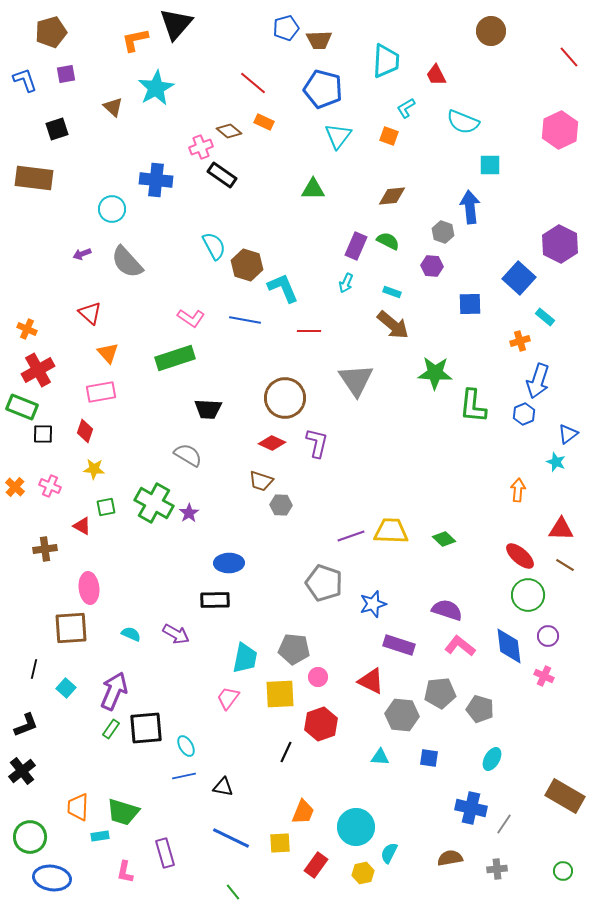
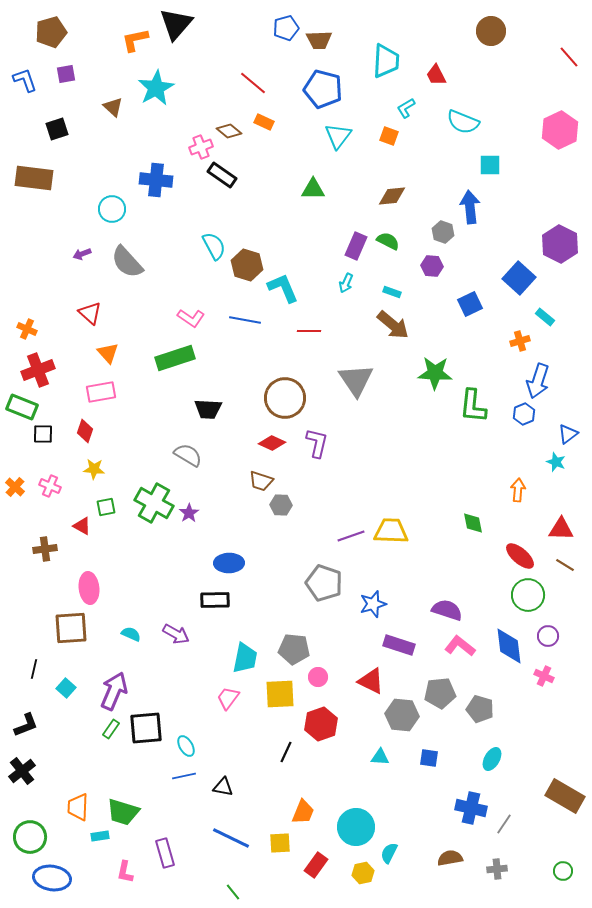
blue square at (470, 304): rotated 25 degrees counterclockwise
red cross at (38, 370): rotated 8 degrees clockwise
green diamond at (444, 539): moved 29 px right, 16 px up; rotated 35 degrees clockwise
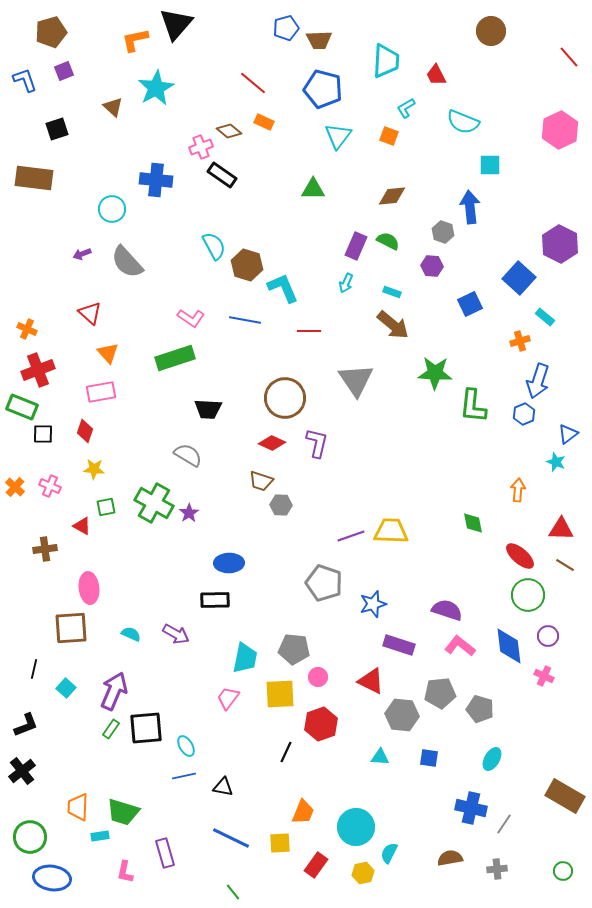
purple square at (66, 74): moved 2 px left, 3 px up; rotated 12 degrees counterclockwise
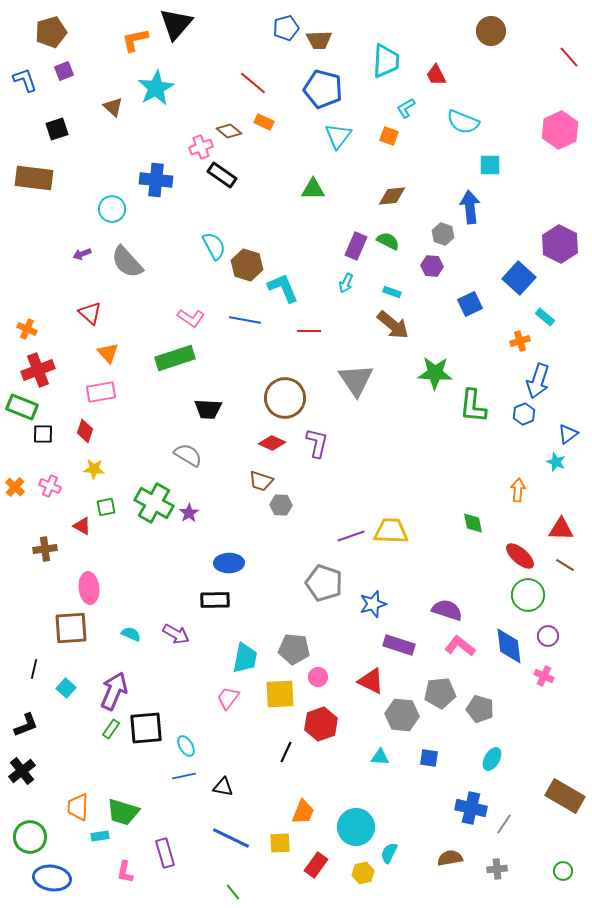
gray hexagon at (443, 232): moved 2 px down
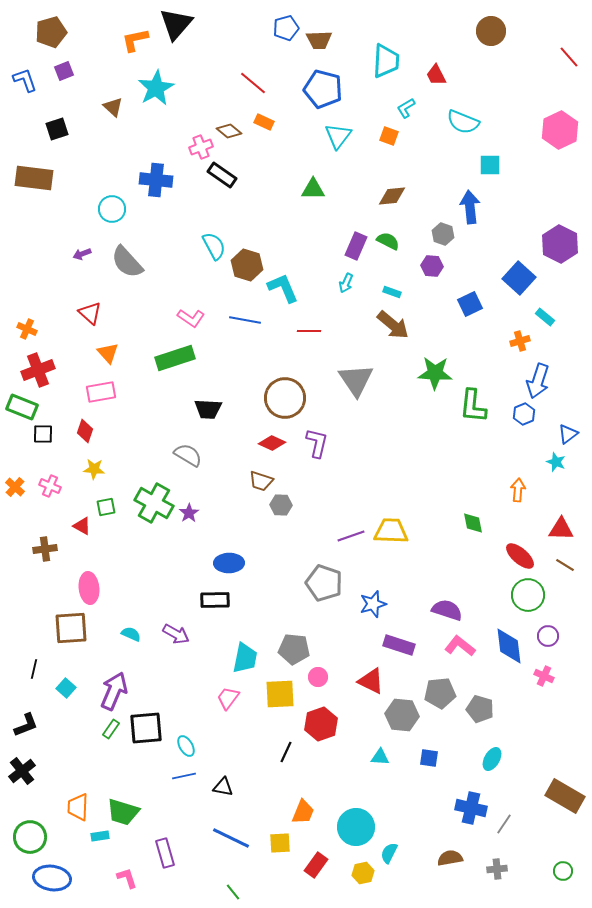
pink L-shape at (125, 872): moved 2 px right, 6 px down; rotated 150 degrees clockwise
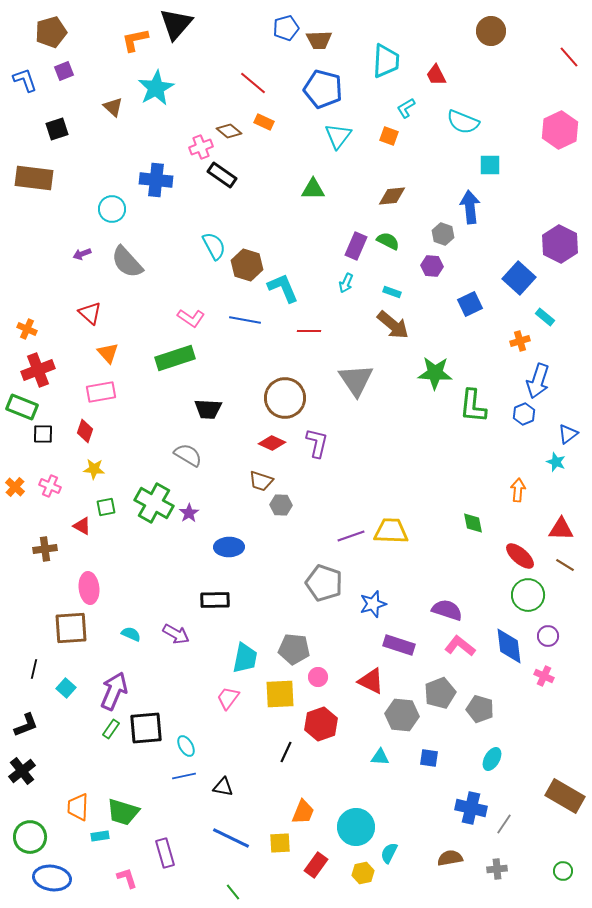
blue ellipse at (229, 563): moved 16 px up
gray pentagon at (440, 693): rotated 16 degrees counterclockwise
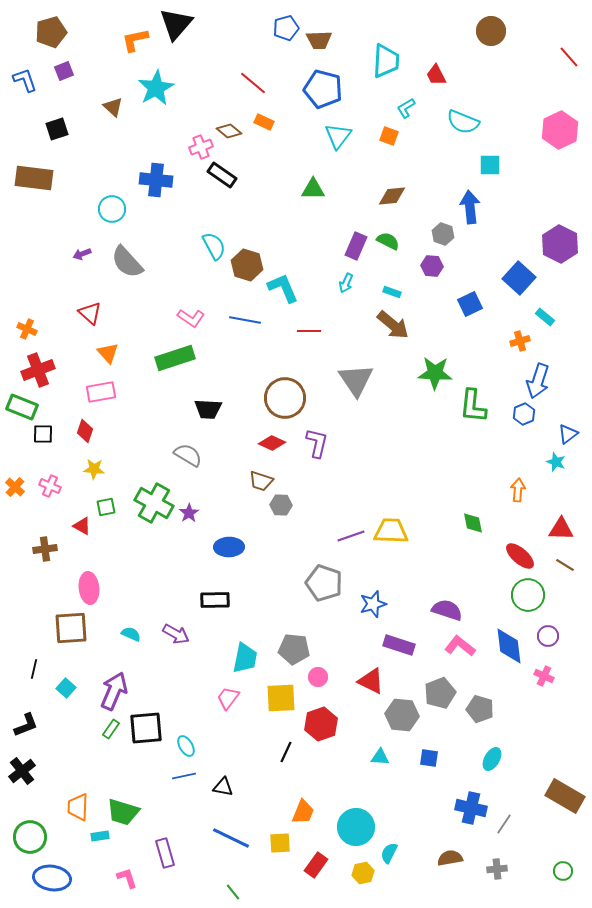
yellow square at (280, 694): moved 1 px right, 4 px down
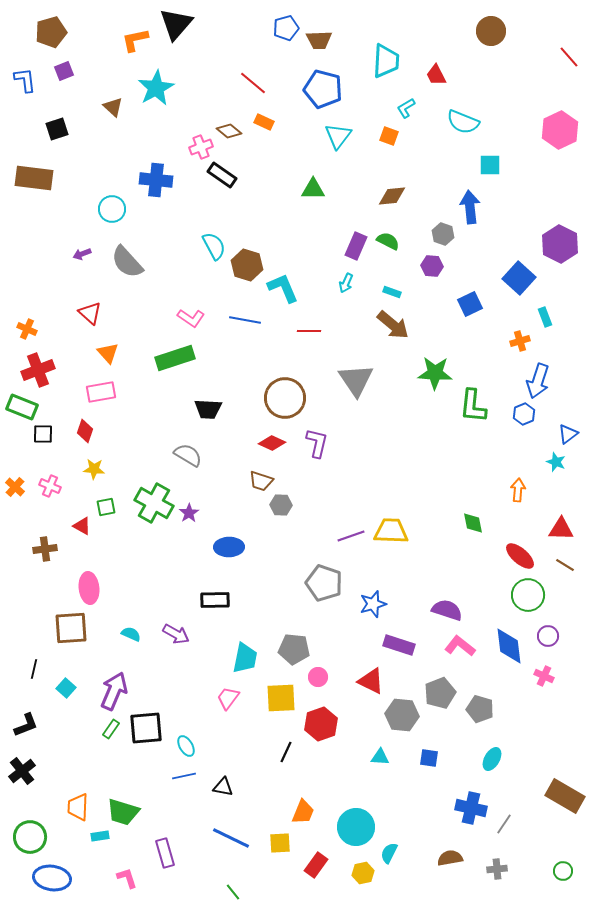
blue L-shape at (25, 80): rotated 12 degrees clockwise
cyan rectangle at (545, 317): rotated 30 degrees clockwise
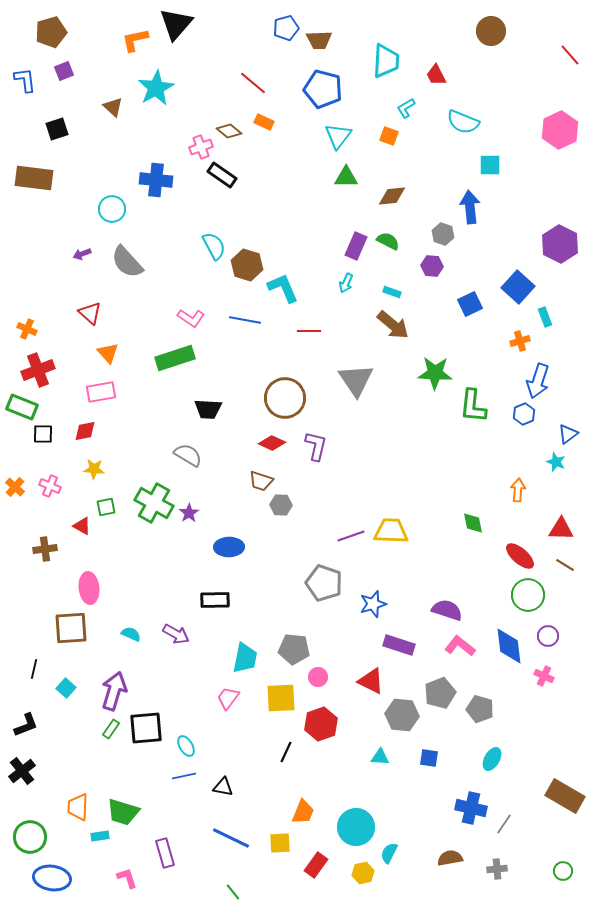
red line at (569, 57): moved 1 px right, 2 px up
green triangle at (313, 189): moved 33 px right, 12 px up
blue square at (519, 278): moved 1 px left, 9 px down
red diamond at (85, 431): rotated 60 degrees clockwise
purple L-shape at (317, 443): moved 1 px left, 3 px down
purple arrow at (114, 691): rotated 6 degrees counterclockwise
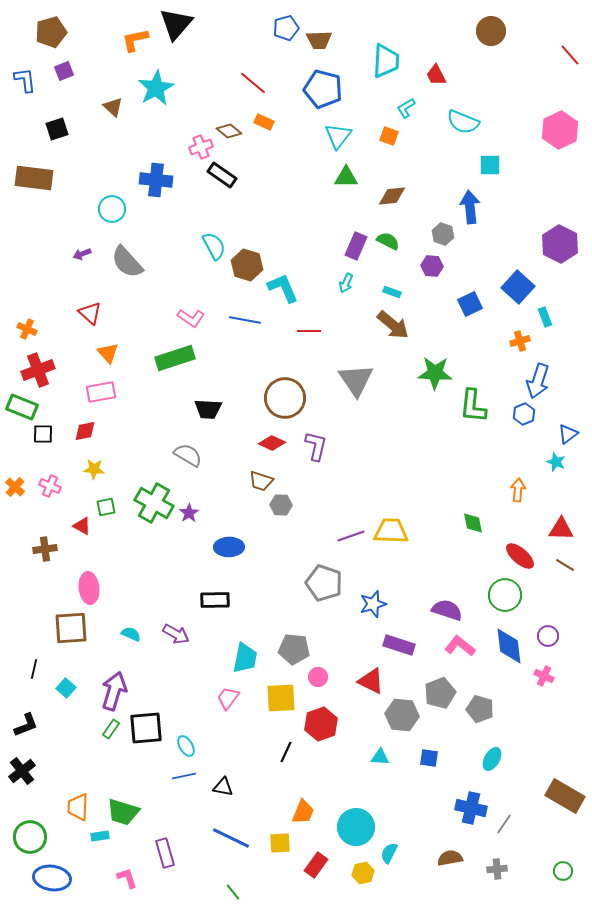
green circle at (528, 595): moved 23 px left
